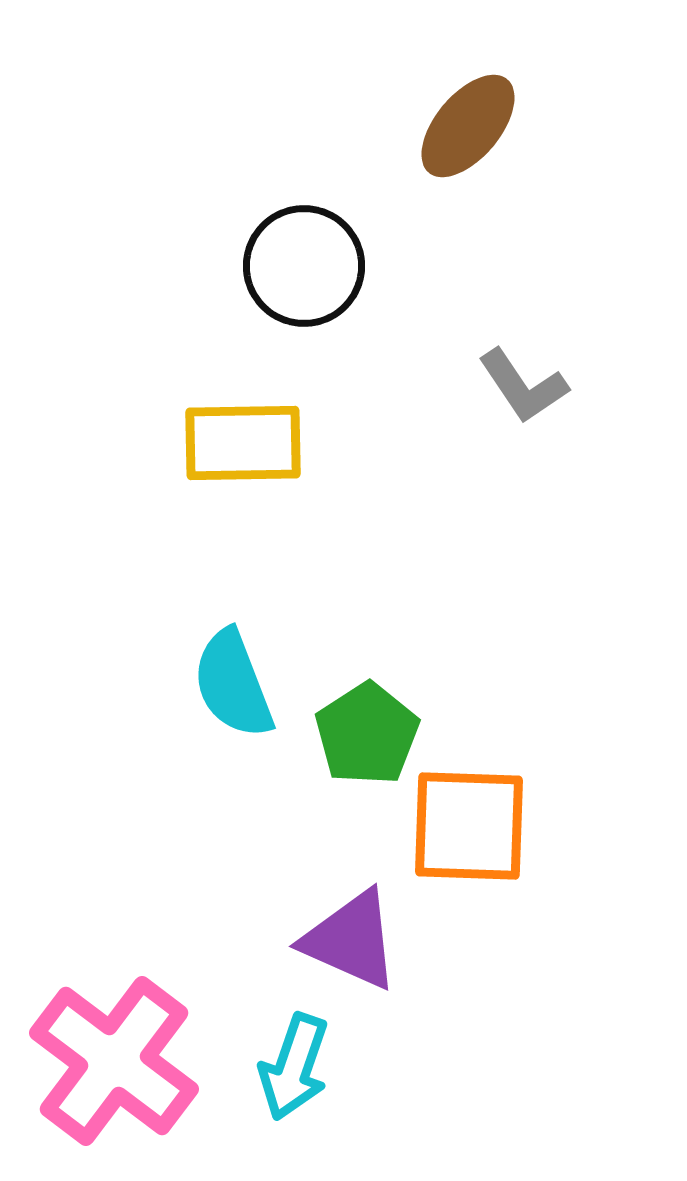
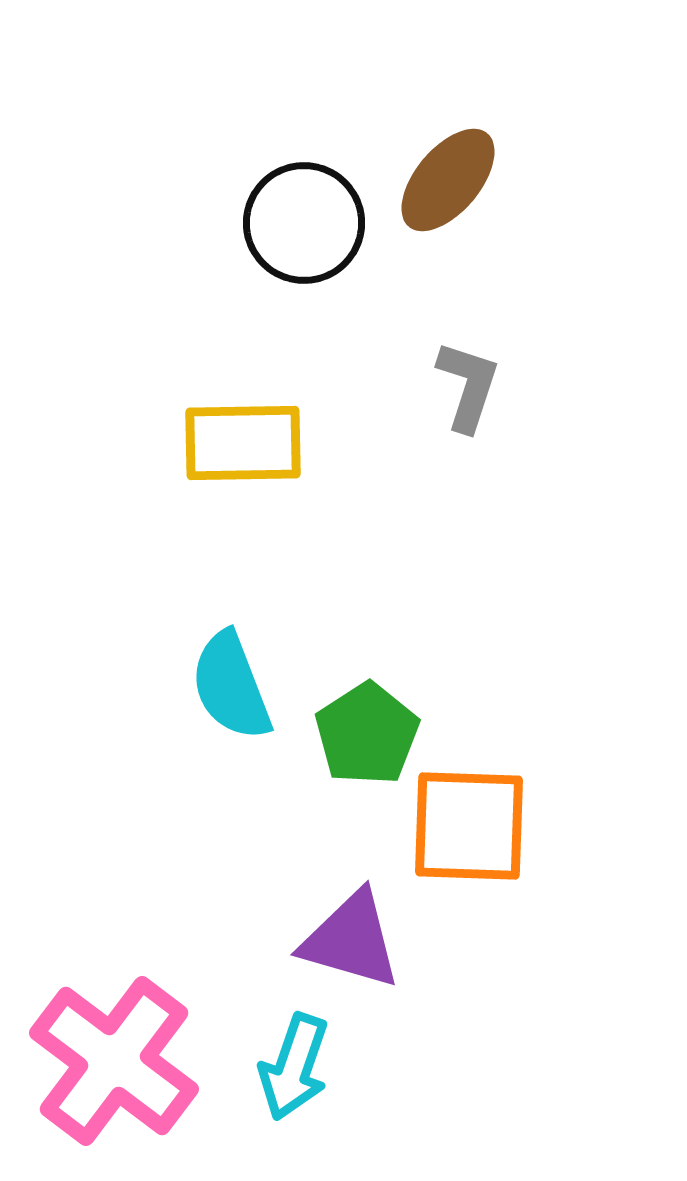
brown ellipse: moved 20 px left, 54 px down
black circle: moved 43 px up
gray L-shape: moved 55 px left; rotated 128 degrees counterclockwise
cyan semicircle: moved 2 px left, 2 px down
purple triangle: rotated 8 degrees counterclockwise
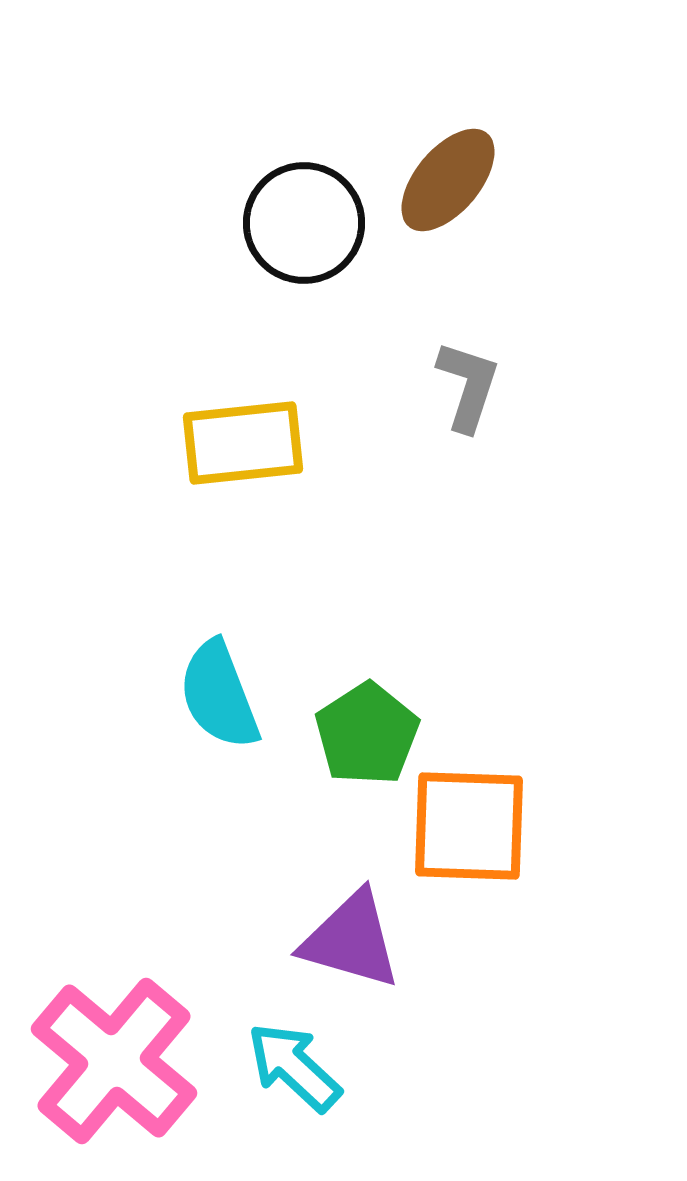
yellow rectangle: rotated 5 degrees counterclockwise
cyan semicircle: moved 12 px left, 9 px down
pink cross: rotated 3 degrees clockwise
cyan arrow: rotated 114 degrees clockwise
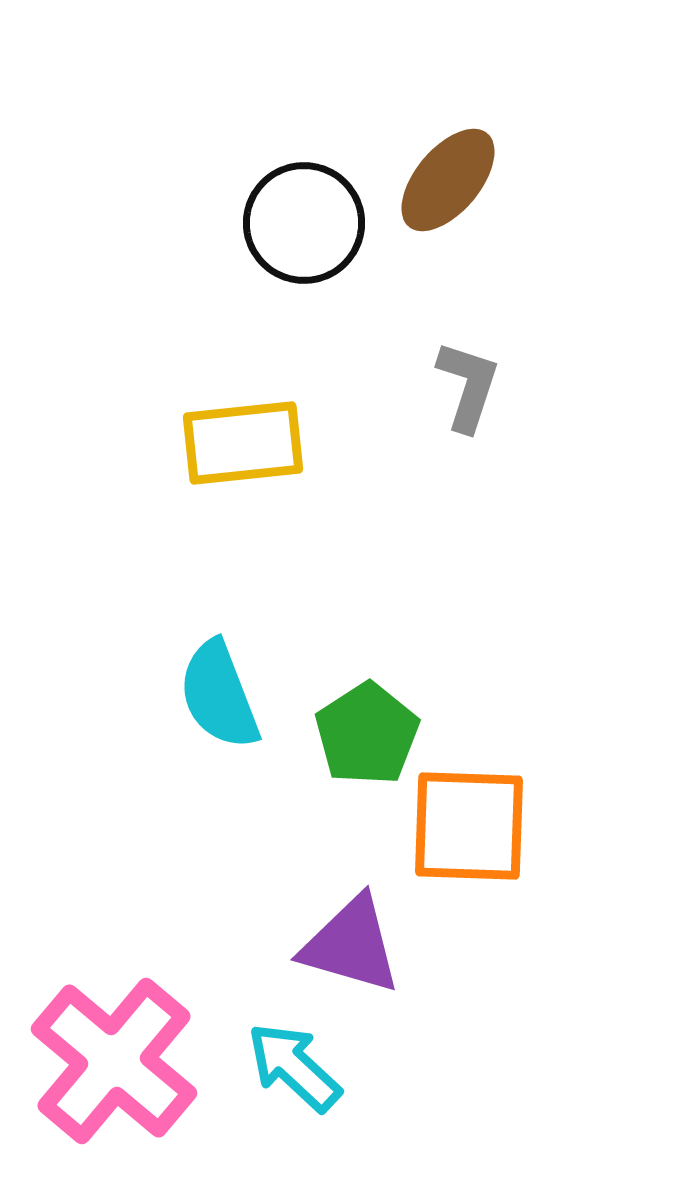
purple triangle: moved 5 px down
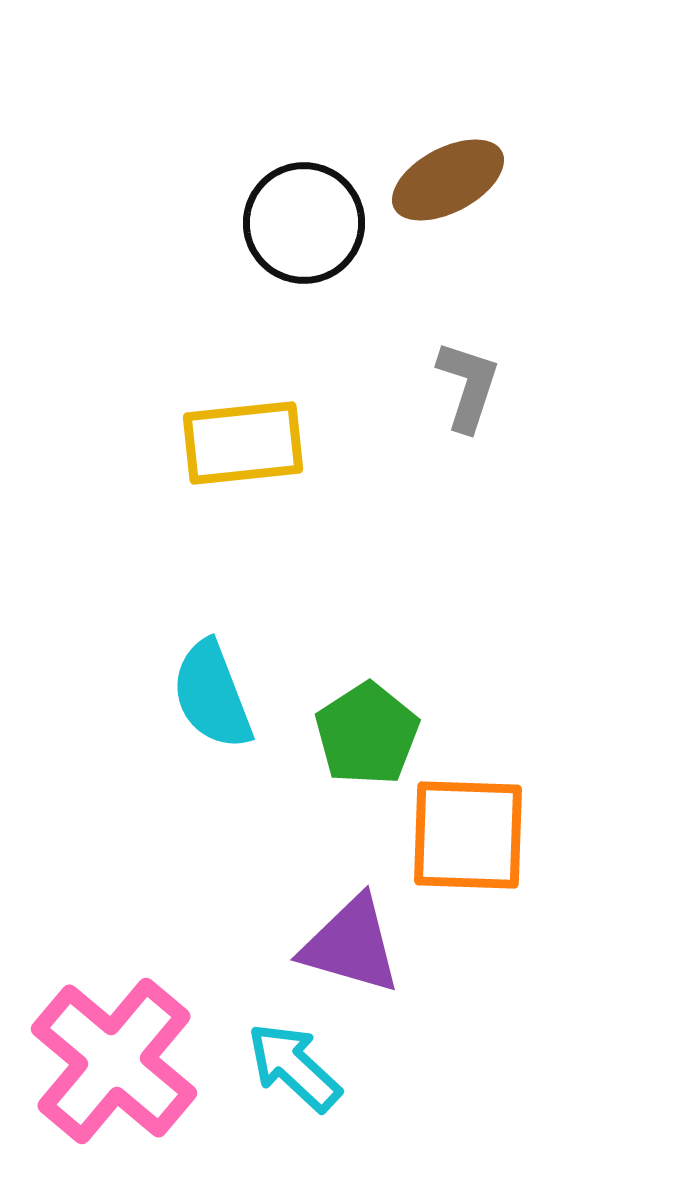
brown ellipse: rotated 22 degrees clockwise
cyan semicircle: moved 7 px left
orange square: moved 1 px left, 9 px down
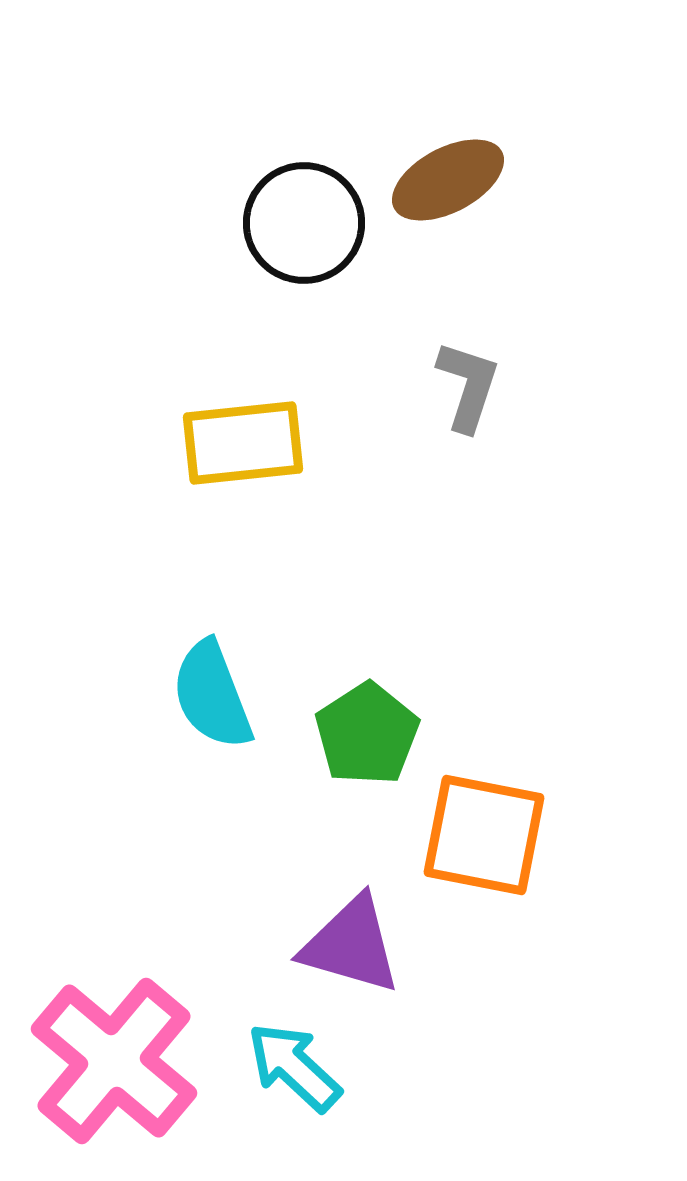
orange square: moved 16 px right; rotated 9 degrees clockwise
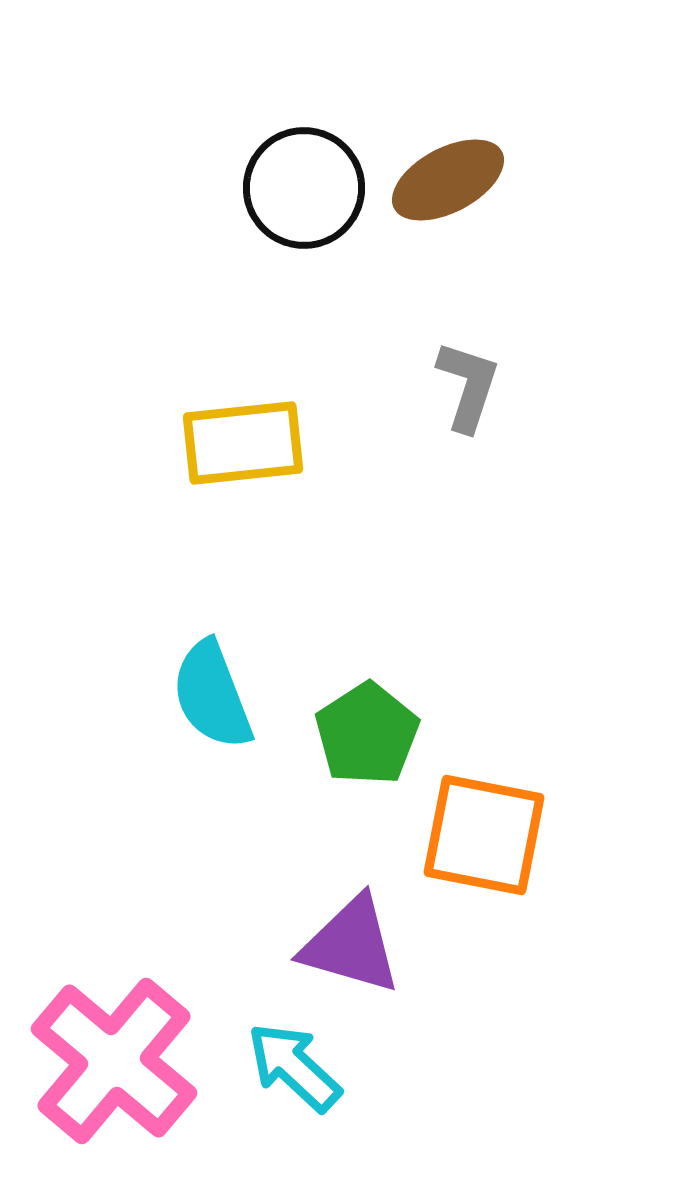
black circle: moved 35 px up
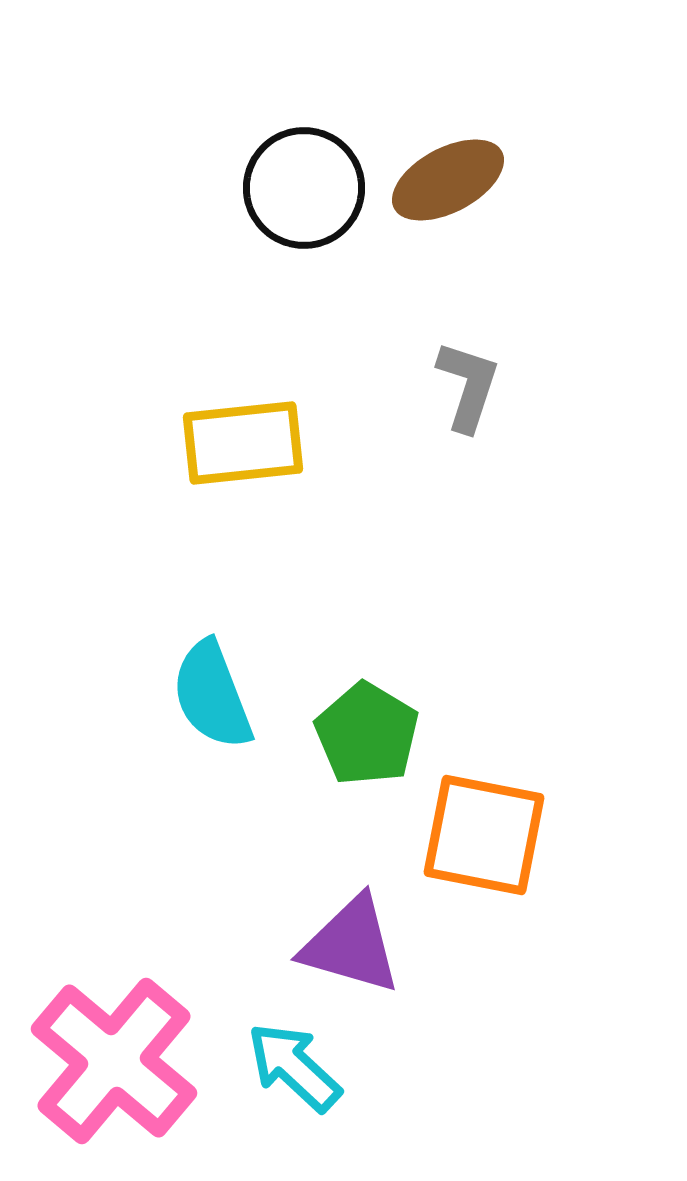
green pentagon: rotated 8 degrees counterclockwise
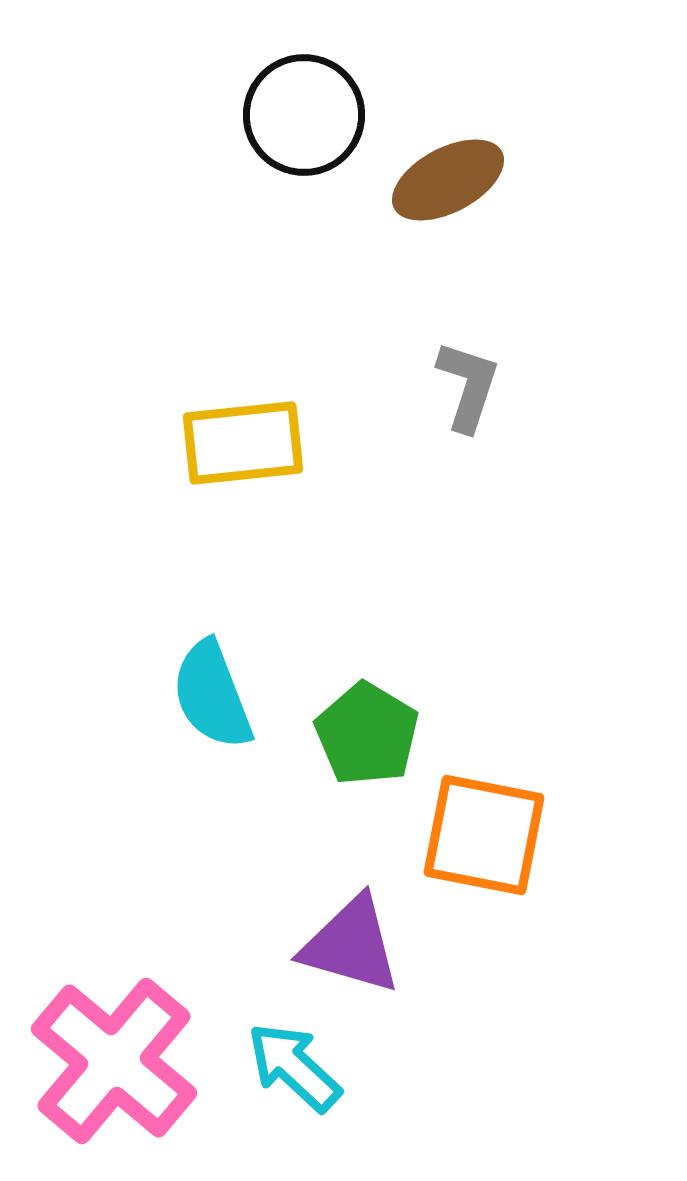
black circle: moved 73 px up
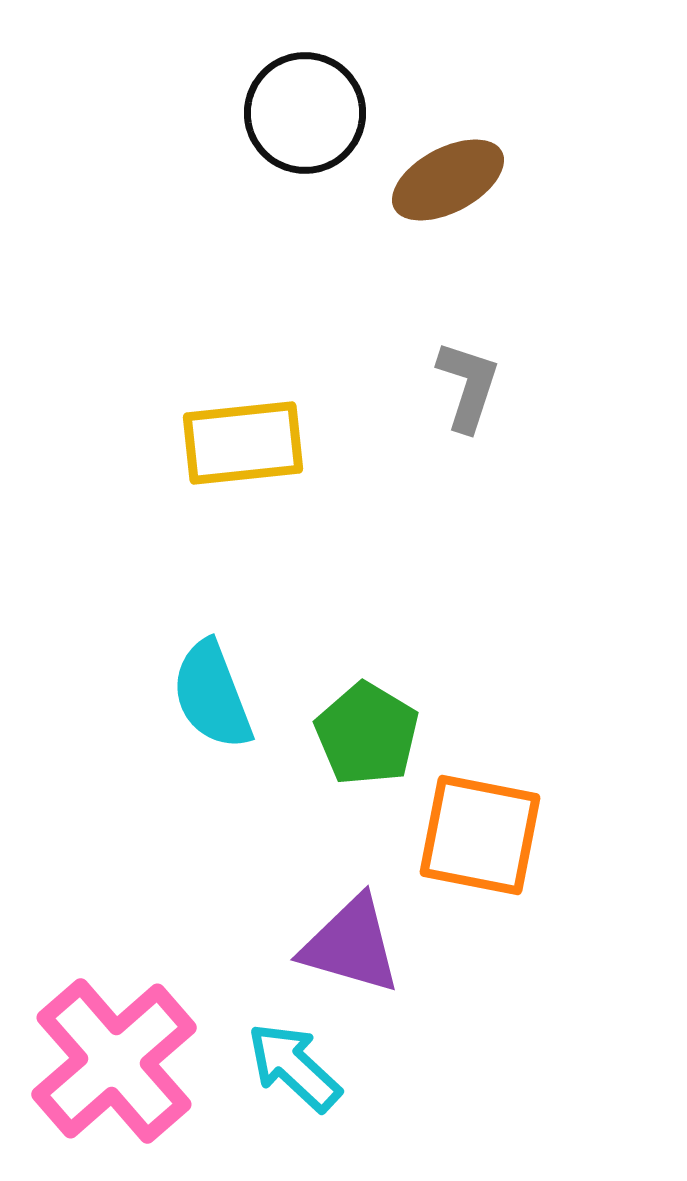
black circle: moved 1 px right, 2 px up
orange square: moved 4 px left
pink cross: rotated 9 degrees clockwise
